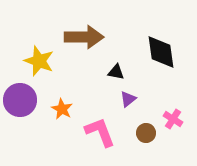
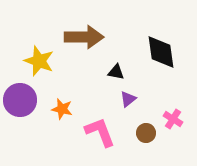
orange star: rotated 15 degrees counterclockwise
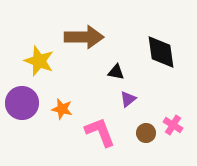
purple circle: moved 2 px right, 3 px down
pink cross: moved 6 px down
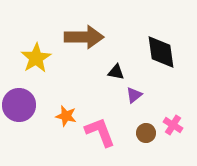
yellow star: moved 3 px left, 3 px up; rotated 20 degrees clockwise
purple triangle: moved 6 px right, 4 px up
purple circle: moved 3 px left, 2 px down
orange star: moved 4 px right, 7 px down
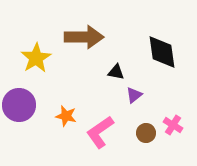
black diamond: moved 1 px right
pink L-shape: rotated 104 degrees counterclockwise
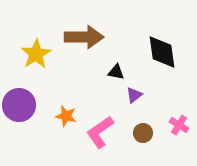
yellow star: moved 4 px up
pink cross: moved 6 px right
brown circle: moved 3 px left
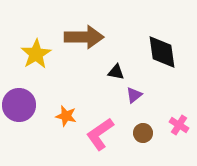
pink L-shape: moved 2 px down
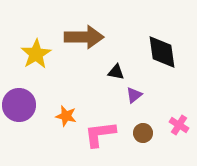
pink L-shape: rotated 28 degrees clockwise
